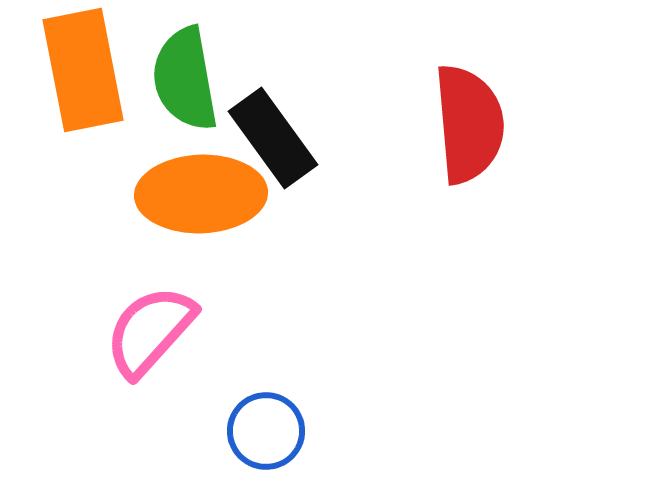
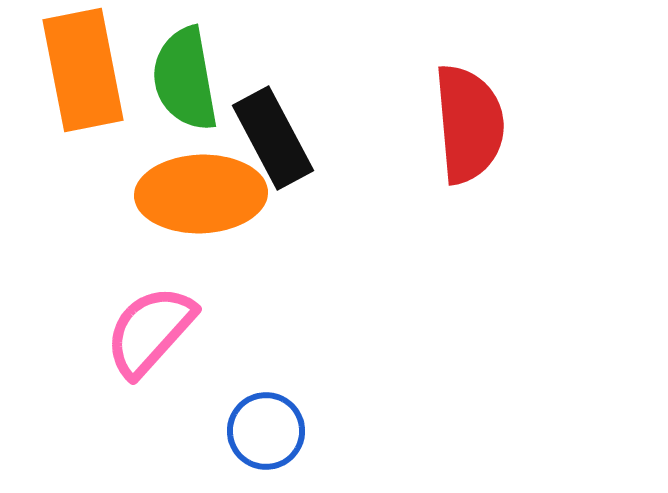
black rectangle: rotated 8 degrees clockwise
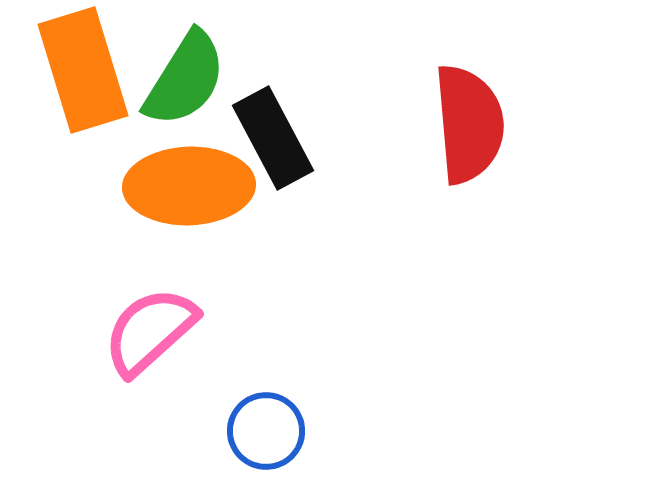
orange rectangle: rotated 6 degrees counterclockwise
green semicircle: rotated 138 degrees counterclockwise
orange ellipse: moved 12 px left, 8 px up
pink semicircle: rotated 6 degrees clockwise
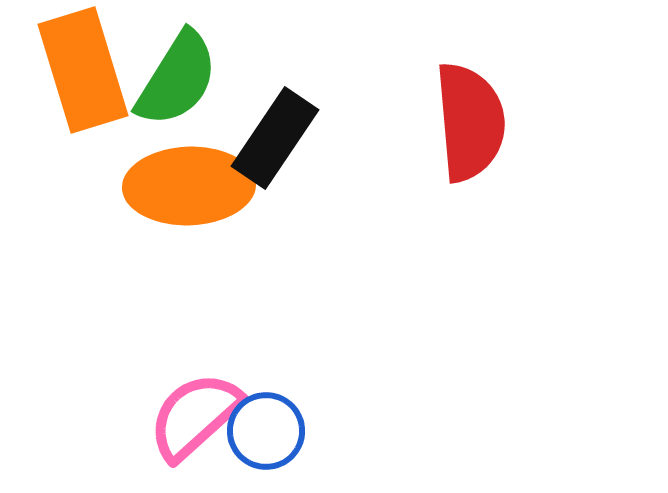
green semicircle: moved 8 px left
red semicircle: moved 1 px right, 2 px up
black rectangle: moved 2 px right; rotated 62 degrees clockwise
pink semicircle: moved 45 px right, 85 px down
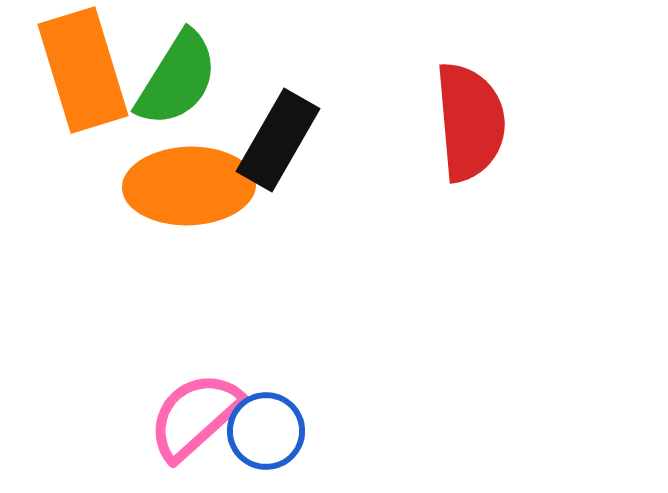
black rectangle: moved 3 px right, 2 px down; rotated 4 degrees counterclockwise
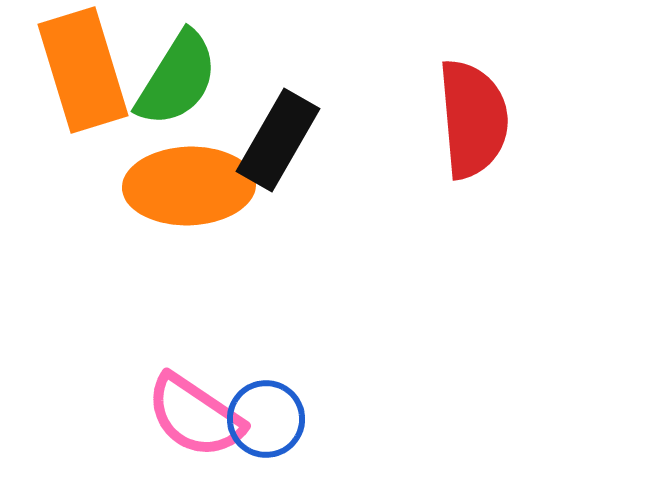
red semicircle: moved 3 px right, 3 px up
pink semicircle: rotated 104 degrees counterclockwise
blue circle: moved 12 px up
